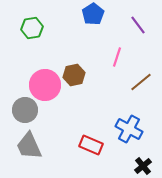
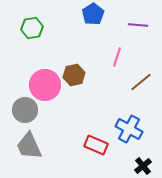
purple line: rotated 48 degrees counterclockwise
red rectangle: moved 5 px right
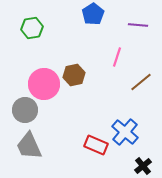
pink circle: moved 1 px left, 1 px up
blue cross: moved 4 px left, 3 px down; rotated 12 degrees clockwise
